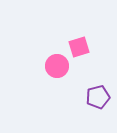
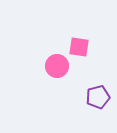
pink square: rotated 25 degrees clockwise
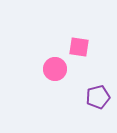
pink circle: moved 2 px left, 3 px down
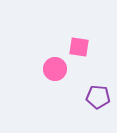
purple pentagon: rotated 20 degrees clockwise
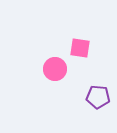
pink square: moved 1 px right, 1 px down
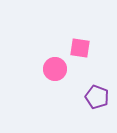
purple pentagon: moved 1 px left; rotated 15 degrees clockwise
